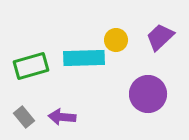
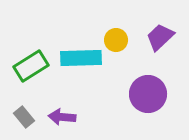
cyan rectangle: moved 3 px left
green rectangle: rotated 16 degrees counterclockwise
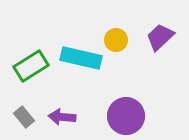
cyan rectangle: rotated 15 degrees clockwise
purple circle: moved 22 px left, 22 px down
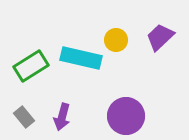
purple arrow: rotated 80 degrees counterclockwise
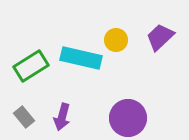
purple circle: moved 2 px right, 2 px down
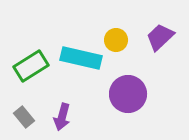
purple circle: moved 24 px up
